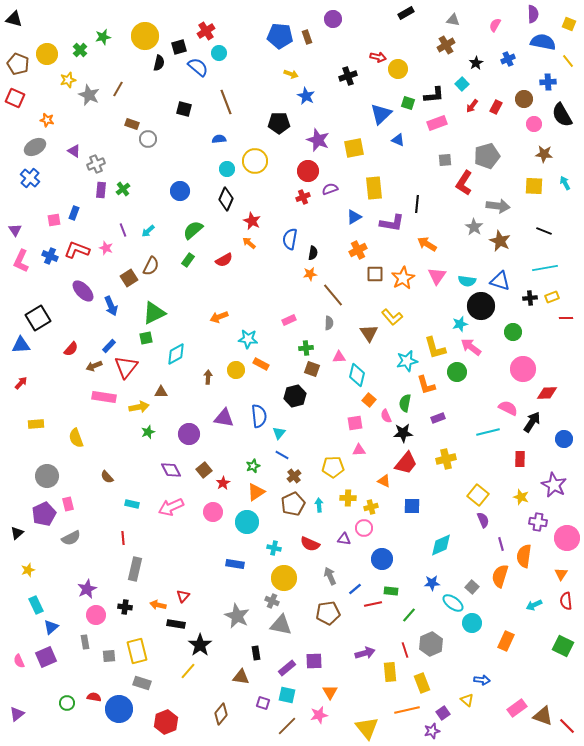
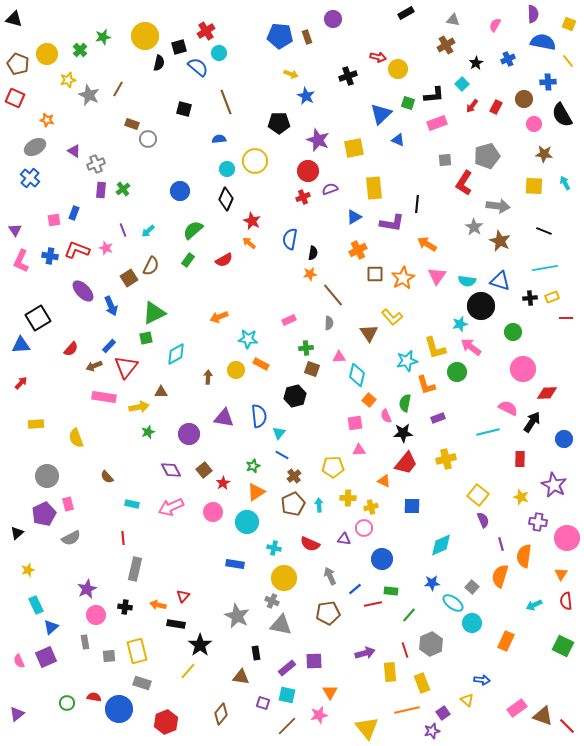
blue cross at (50, 256): rotated 14 degrees counterclockwise
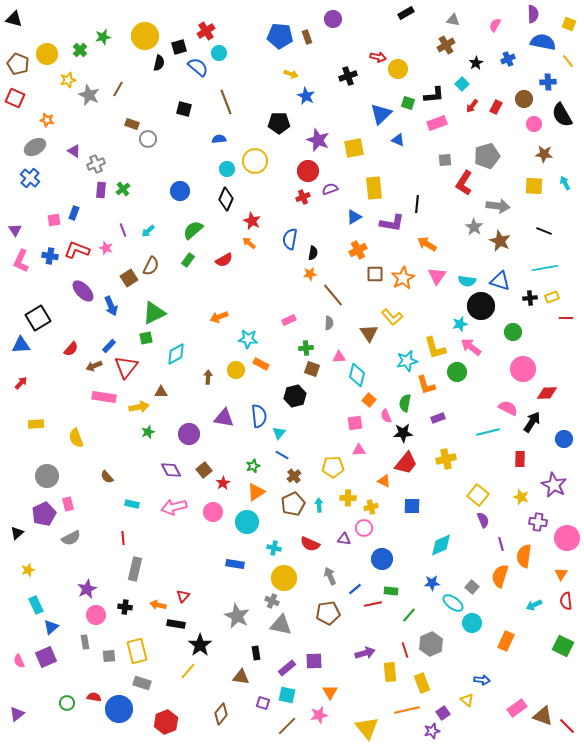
pink arrow at (171, 507): moved 3 px right; rotated 10 degrees clockwise
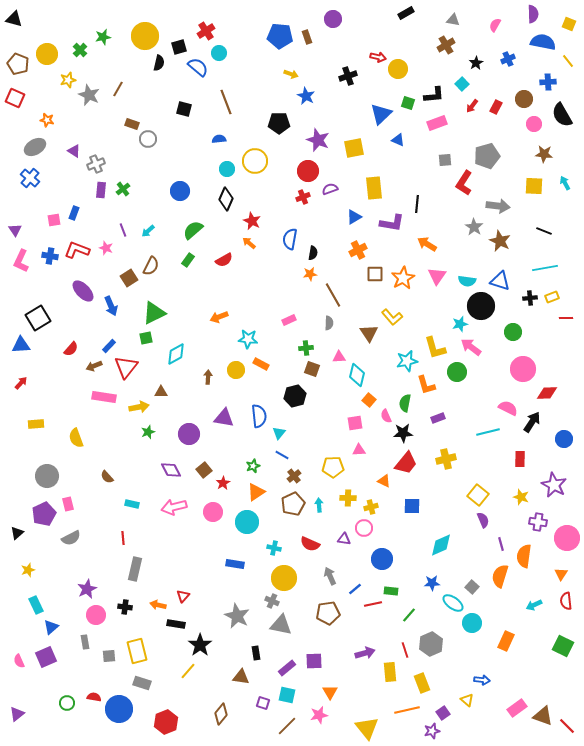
brown line at (333, 295): rotated 10 degrees clockwise
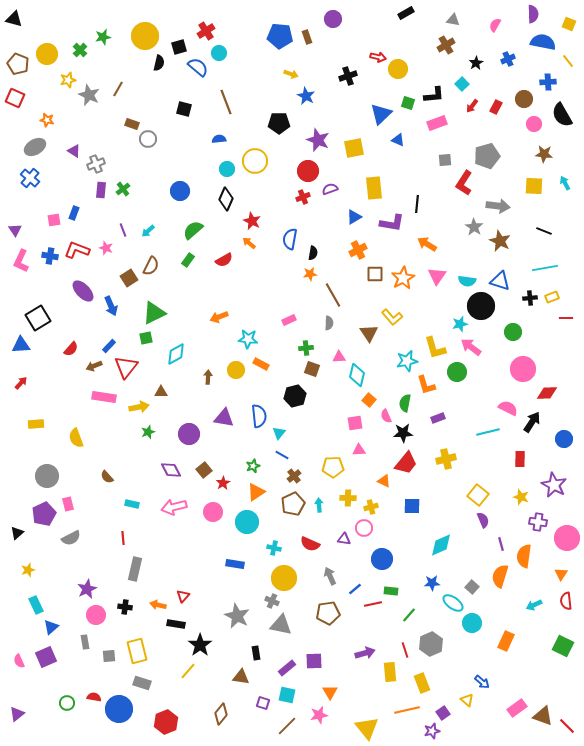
blue arrow at (482, 680): moved 2 px down; rotated 35 degrees clockwise
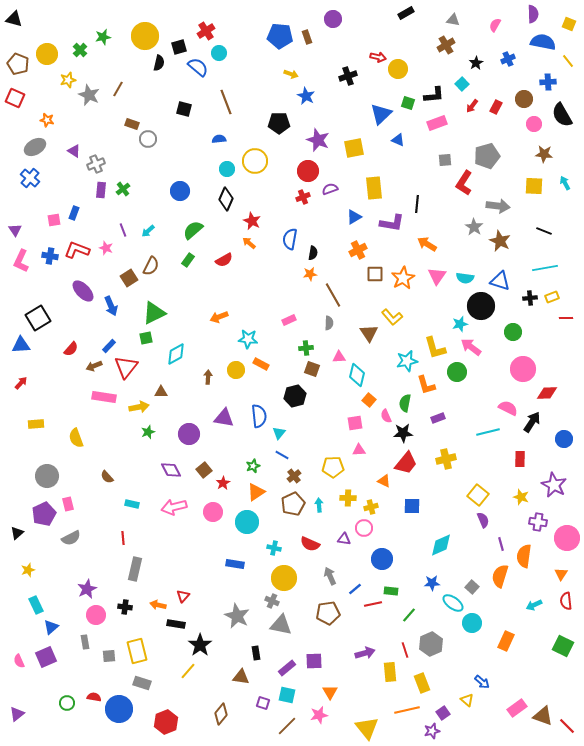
cyan semicircle at (467, 281): moved 2 px left, 3 px up
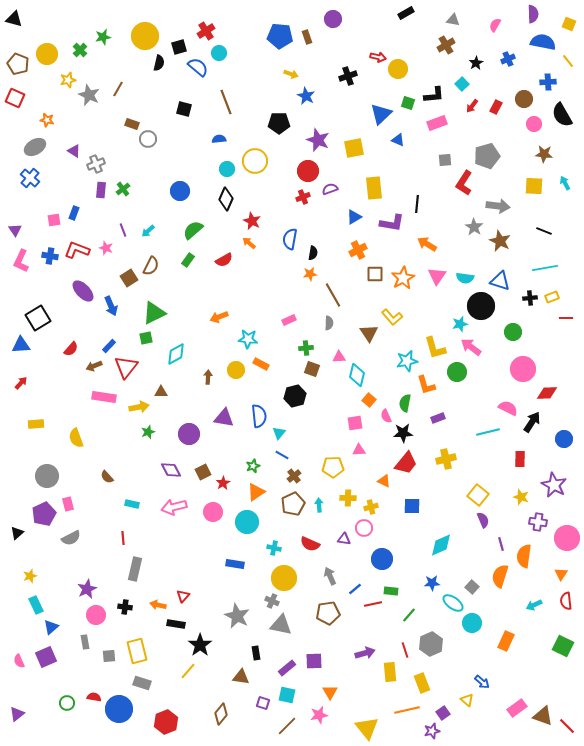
brown square at (204, 470): moved 1 px left, 2 px down; rotated 14 degrees clockwise
yellow star at (28, 570): moved 2 px right, 6 px down
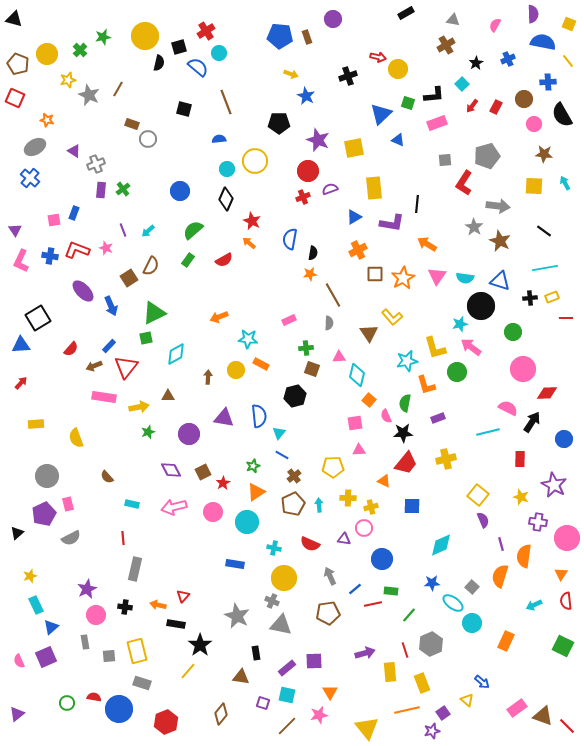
black line at (544, 231): rotated 14 degrees clockwise
brown triangle at (161, 392): moved 7 px right, 4 px down
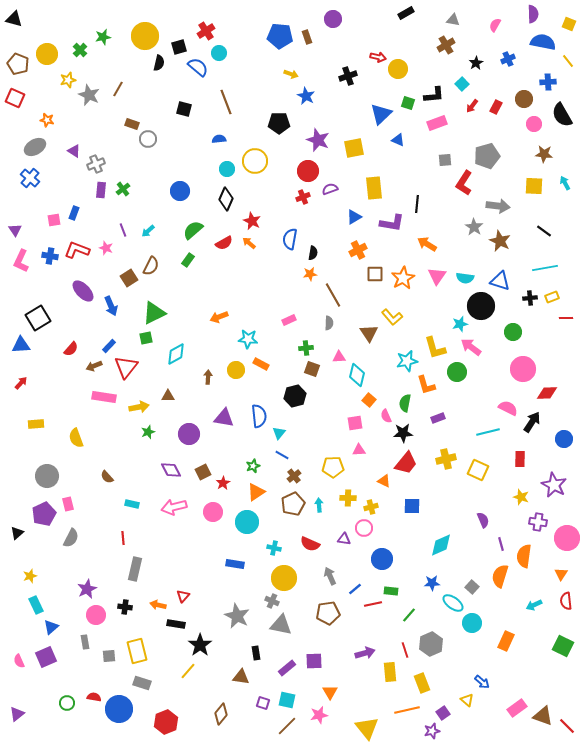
red semicircle at (224, 260): moved 17 px up
yellow square at (478, 495): moved 25 px up; rotated 15 degrees counterclockwise
gray semicircle at (71, 538): rotated 36 degrees counterclockwise
cyan square at (287, 695): moved 5 px down
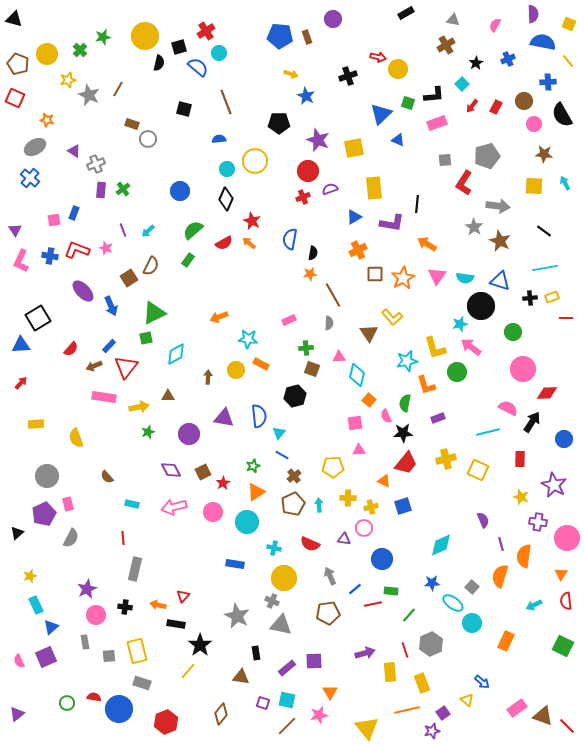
brown circle at (524, 99): moved 2 px down
blue square at (412, 506): moved 9 px left; rotated 18 degrees counterclockwise
